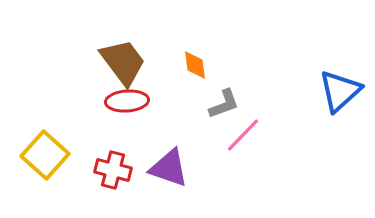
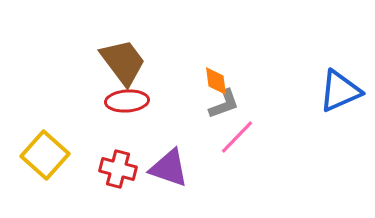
orange diamond: moved 21 px right, 16 px down
blue triangle: rotated 18 degrees clockwise
pink line: moved 6 px left, 2 px down
red cross: moved 5 px right, 1 px up
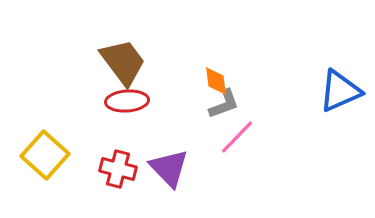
purple triangle: rotated 27 degrees clockwise
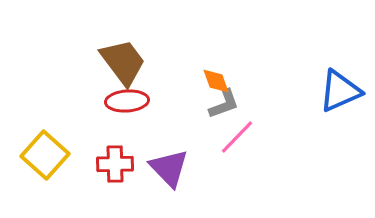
orange diamond: rotated 12 degrees counterclockwise
red cross: moved 3 px left, 5 px up; rotated 15 degrees counterclockwise
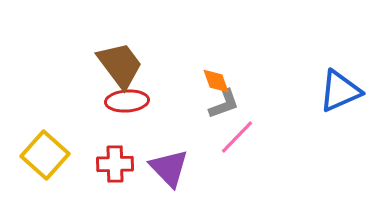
brown trapezoid: moved 3 px left, 3 px down
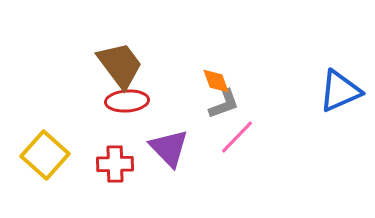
purple triangle: moved 20 px up
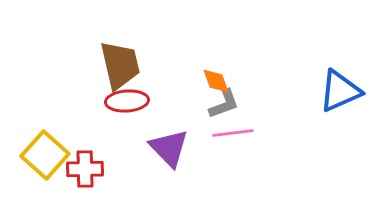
brown trapezoid: rotated 24 degrees clockwise
pink line: moved 4 px left, 4 px up; rotated 39 degrees clockwise
red cross: moved 30 px left, 5 px down
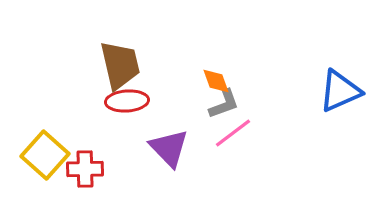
pink line: rotated 30 degrees counterclockwise
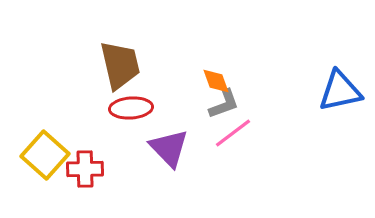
blue triangle: rotated 12 degrees clockwise
red ellipse: moved 4 px right, 7 px down
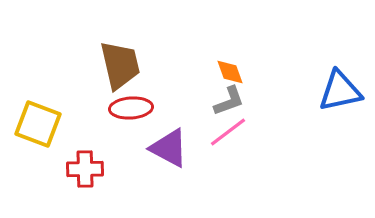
orange diamond: moved 14 px right, 9 px up
gray L-shape: moved 5 px right, 3 px up
pink line: moved 5 px left, 1 px up
purple triangle: rotated 18 degrees counterclockwise
yellow square: moved 7 px left, 31 px up; rotated 21 degrees counterclockwise
